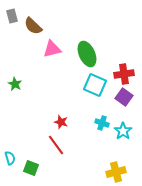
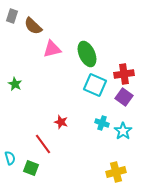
gray rectangle: rotated 32 degrees clockwise
red line: moved 13 px left, 1 px up
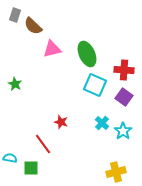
gray rectangle: moved 3 px right, 1 px up
red cross: moved 4 px up; rotated 12 degrees clockwise
cyan cross: rotated 24 degrees clockwise
cyan semicircle: rotated 64 degrees counterclockwise
green square: rotated 21 degrees counterclockwise
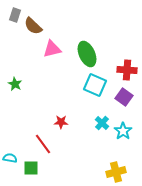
red cross: moved 3 px right
red star: rotated 16 degrees counterclockwise
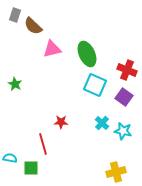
red cross: rotated 18 degrees clockwise
cyan star: rotated 24 degrees counterclockwise
red line: rotated 20 degrees clockwise
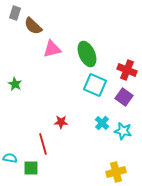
gray rectangle: moved 2 px up
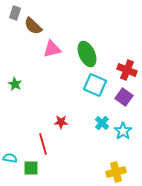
cyan star: rotated 24 degrees clockwise
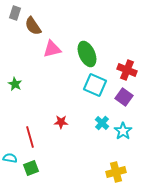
brown semicircle: rotated 12 degrees clockwise
red line: moved 13 px left, 7 px up
green square: rotated 21 degrees counterclockwise
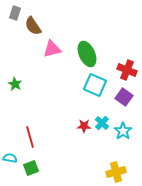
red star: moved 23 px right, 4 px down
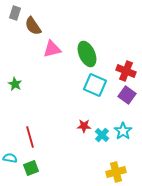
red cross: moved 1 px left, 1 px down
purple square: moved 3 px right, 2 px up
cyan cross: moved 12 px down
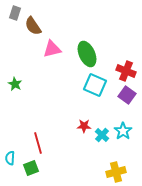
red line: moved 8 px right, 6 px down
cyan semicircle: rotated 96 degrees counterclockwise
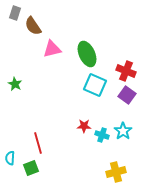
cyan cross: rotated 24 degrees counterclockwise
